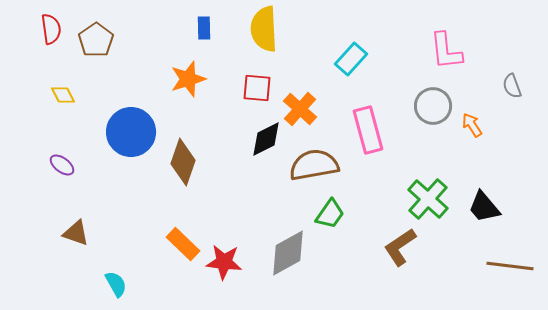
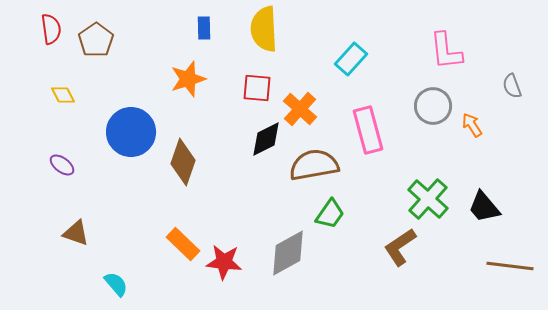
cyan semicircle: rotated 12 degrees counterclockwise
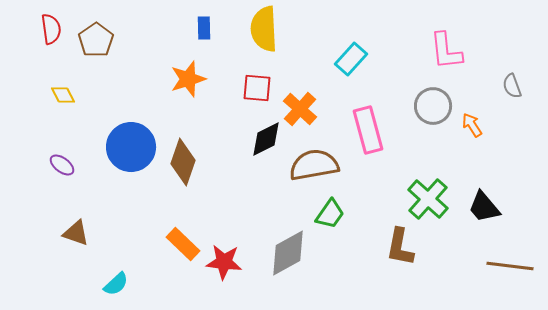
blue circle: moved 15 px down
brown L-shape: rotated 45 degrees counterclockwise
cyan semicircle: rotated 88 degrees clockwise
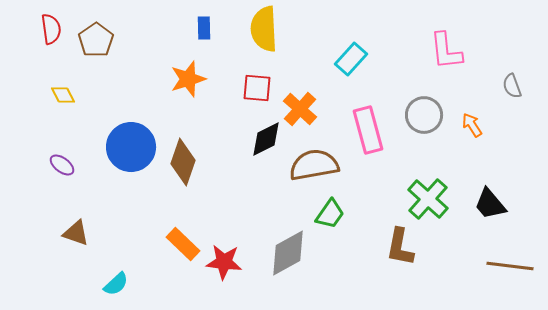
gray circle: moved 9 px left, 9 px down
black trapezoid: moved 6 px right, 3 px up
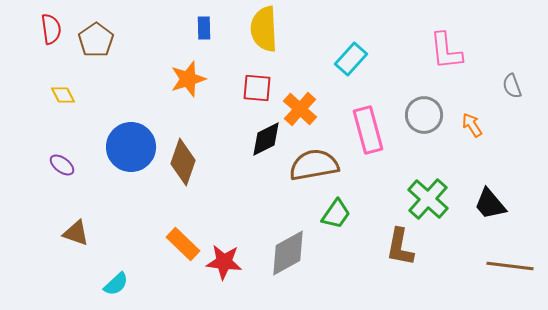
green trapezoid: moved 6 px right
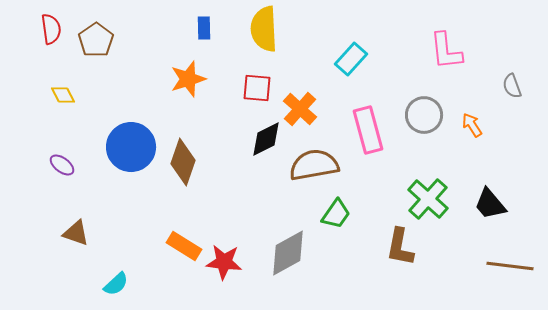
orange rectangle: moved 1 px right, 2 px down; rotated 12 degrees counterclockwise
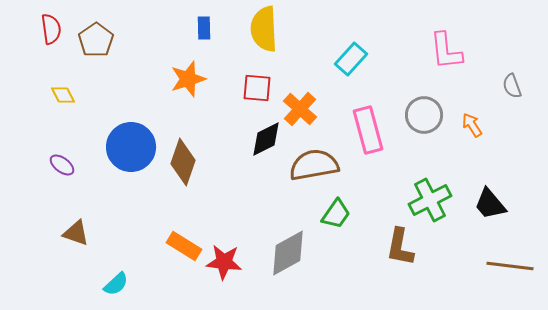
green cross: moved 2 px right, 1 px down; rotated 21 degrees clockwise
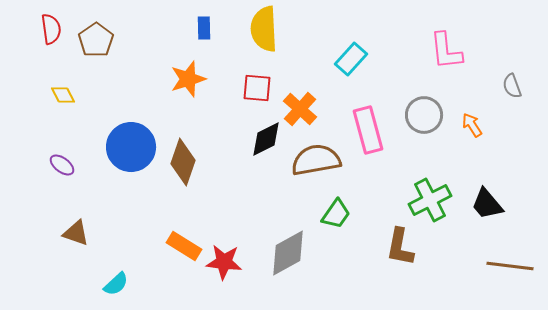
brown semicircle: moved 2 px right, 5 px up
black trapezoid: moved 3 px left
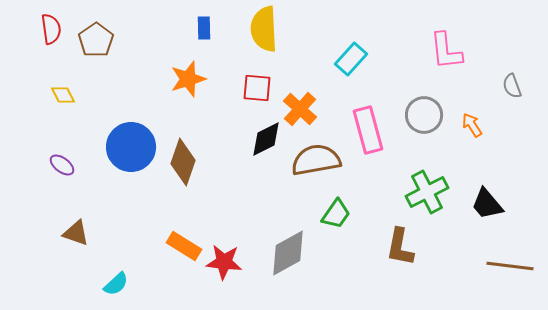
green cross: moved 3 px left, 8 px up
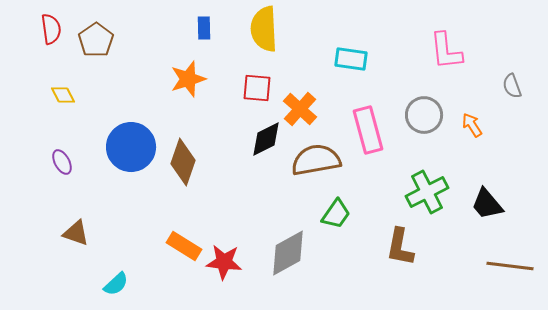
cyan rectangle: rotated 56 degrees clockwise
purple ellipse: moved 3 px up; rotated 25 degrees clockwise
